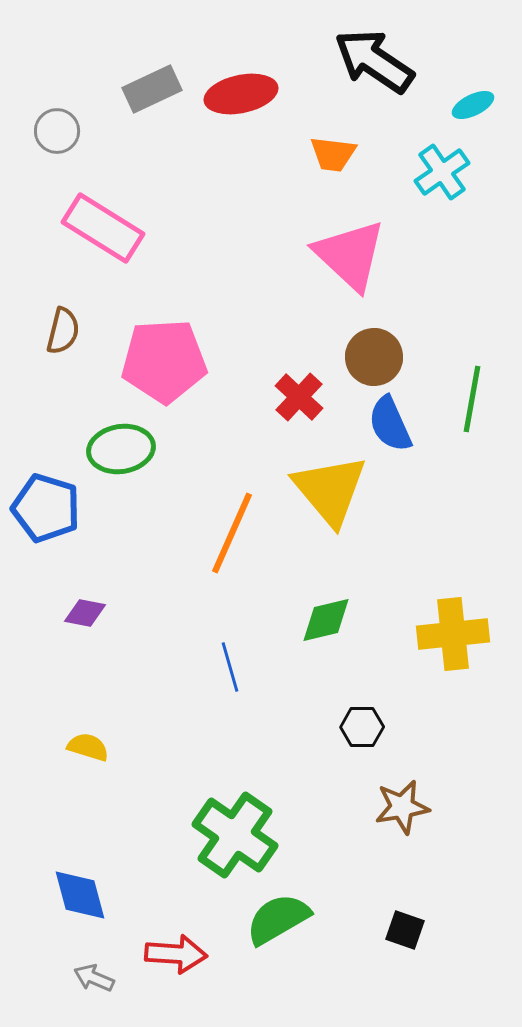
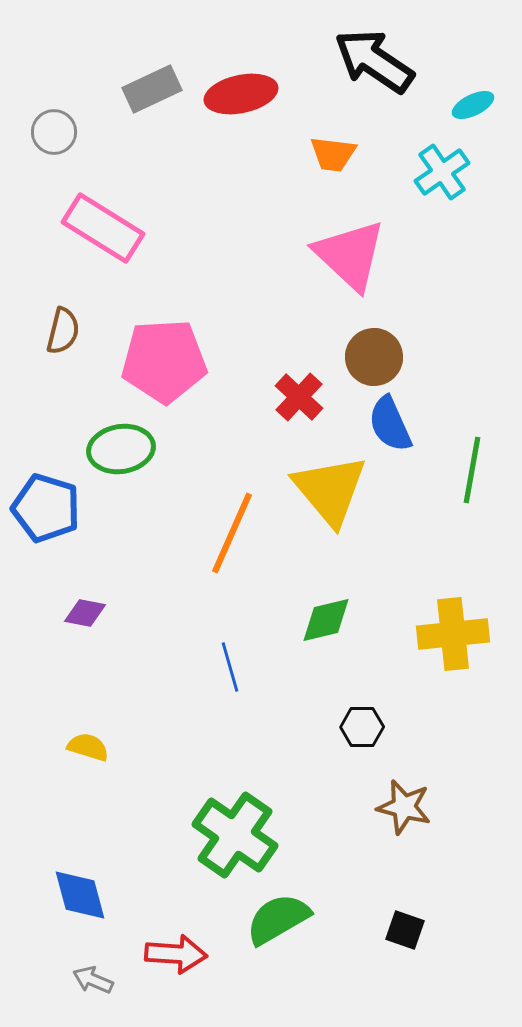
gray circle: moved 3 px left, 1 px down
green line: moved 71 px down
brown star: moved 2 px right; rotated 24 degrees clockwise
gray arrow: moved 1 px left, 2 px down
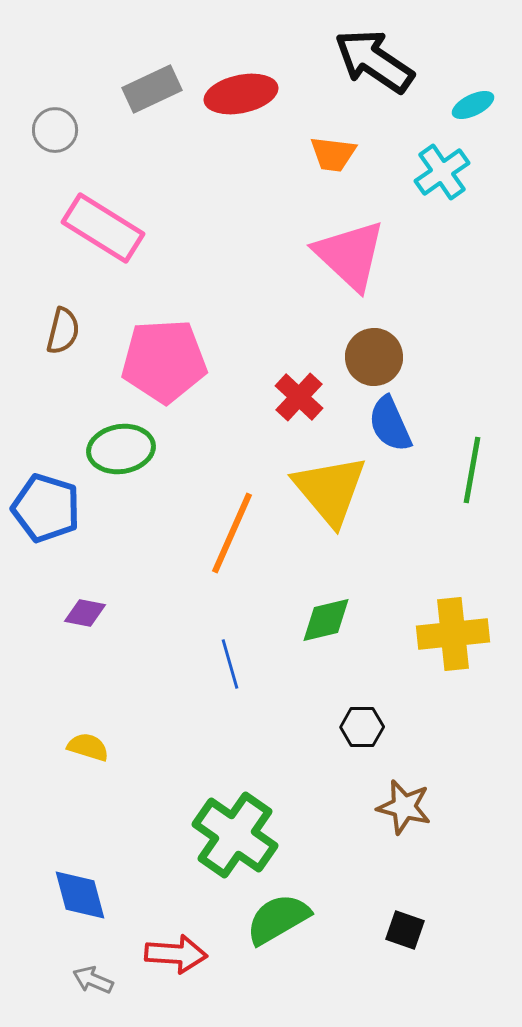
gray circle: moved 1 px right, 2 px up
blue line: moved 3 px up
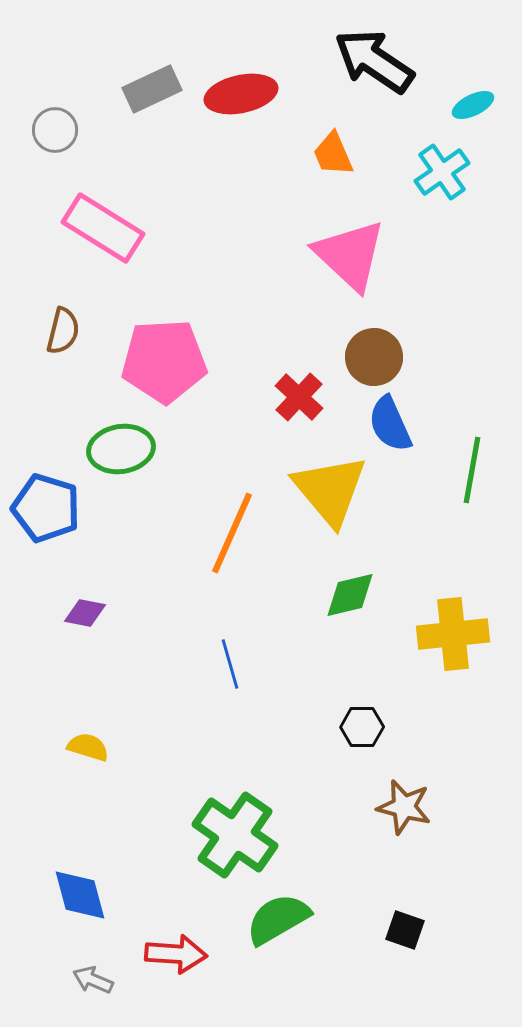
orange trapezoid: rotated 60 degrees clockwise
green diamond: moved 24 px right, 25 px up
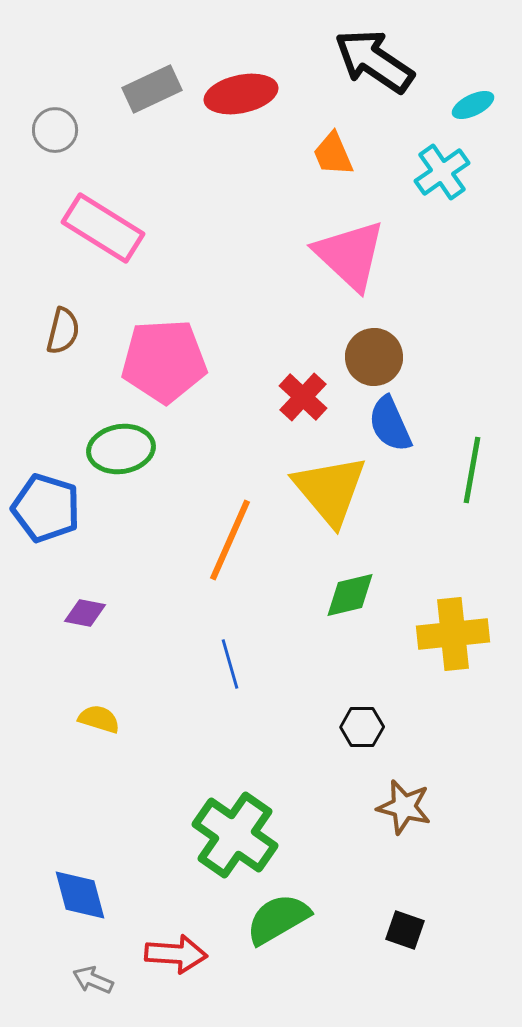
red cross: moved 4 px right
orange line: moved 2 px left, 7 px down
yellow semicircle: moved 11 px right, 28 px up
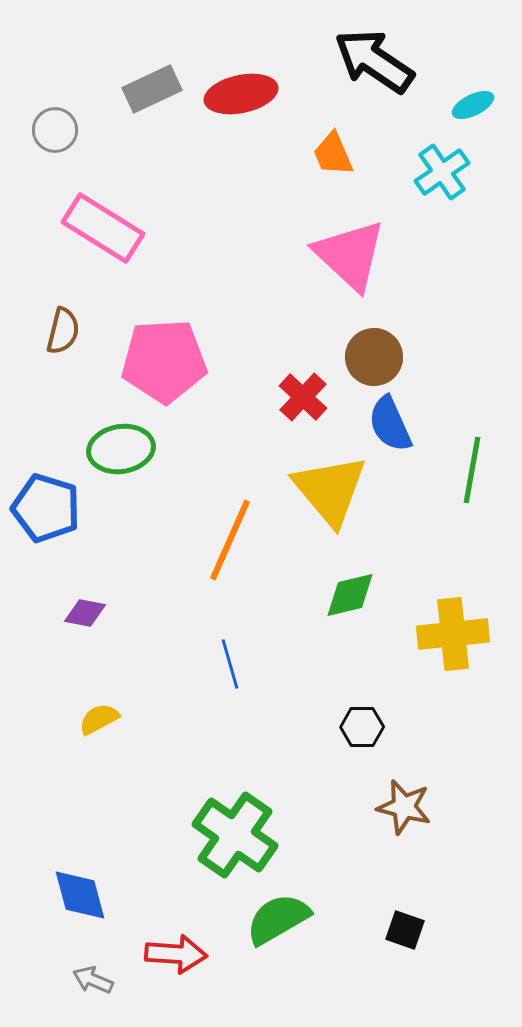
yellow semicircle: rotated 45 degrees counterclockwise
